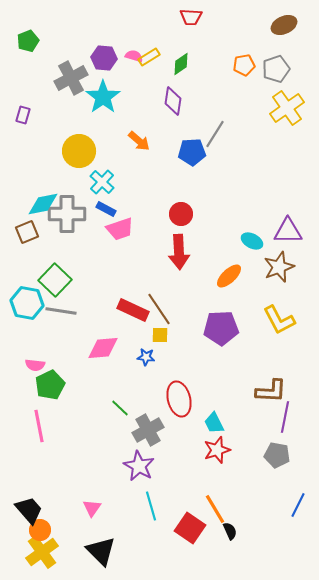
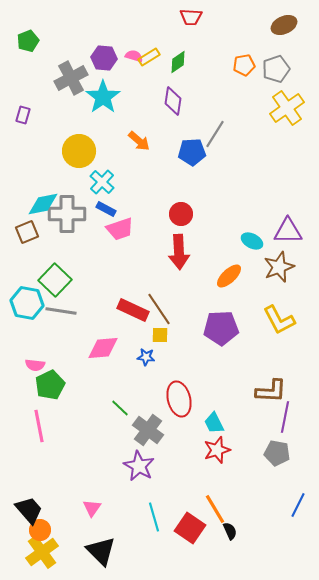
green diamond at (181, 64): moved 3 px left, 2 px up
gray cross at (148, 430): rotated 24 degrees counterclockwise
gray pentagon at (277, 455): moved 2 px up
cyan line at (151, 506): moved 3 px right, 11 px down
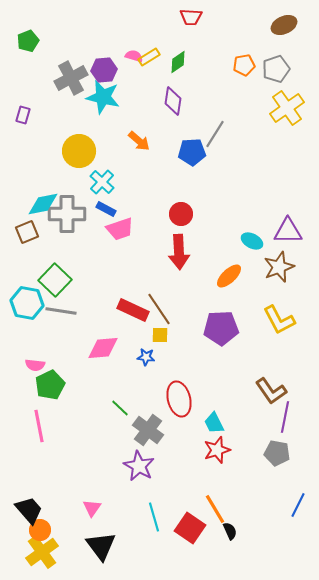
purple hexagon at (104, 58): moved 12 px down; rotated 10 degrees counterclockwise
cyan star at (103, 97): rotated 24 degrees counterclockwise
brown L-shape at (271, 391): rotated 52 degrees clockwise
black triangle at (101, 551): moved 5 px up; rotated 8 degrees clockwise
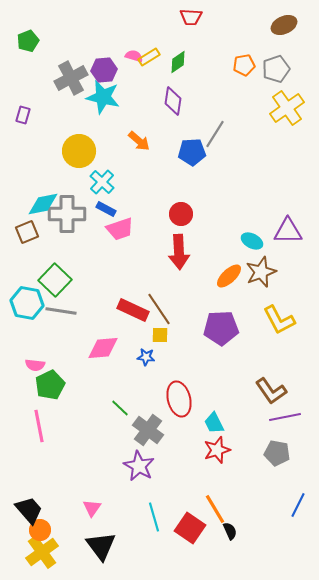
brown star at (279, 267): moved 18 px left, 5 px down
purple line at (285, 417): rotated 68 degrees clockwise
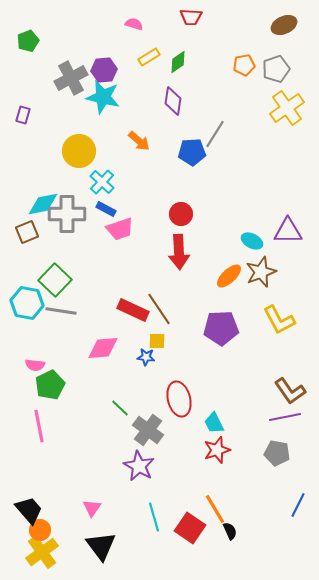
pink semicircle at (134, 56): moved 32 px up
yellow square at (160, 335): moved 3 px left, 6 px down
brown L-shape at (271, 391): moved 19 px right
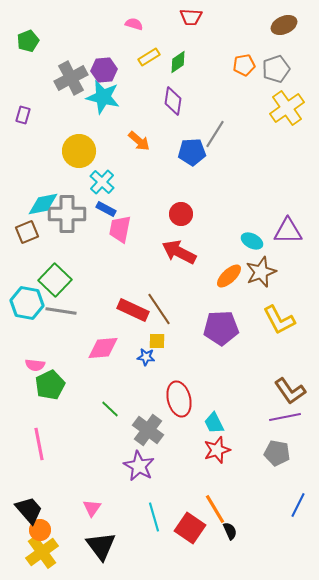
pink trapezoid at (120, 229): rotated 120 degrees clockwise
red arrow at (179, 252): rotated 120 degrees clockwise
green line at (120, 408): moved 10 px left, 1 px down
pink line at (39, 426): moved 18 px down
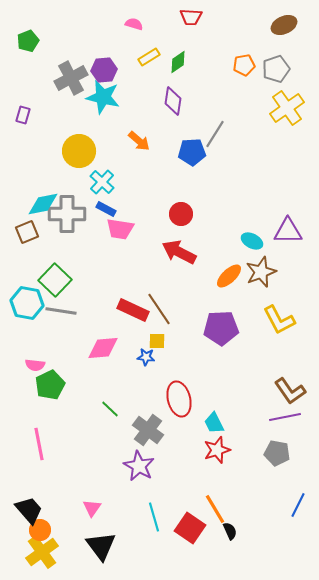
pink trapezoid at (120, 229): rotated 92 degrees counterclockwise
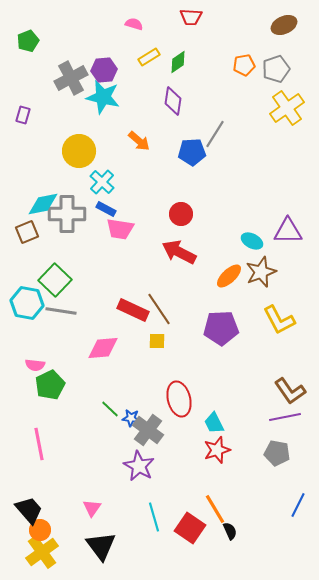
blue star at (146, 357): moved 15 px left, 61 px down
